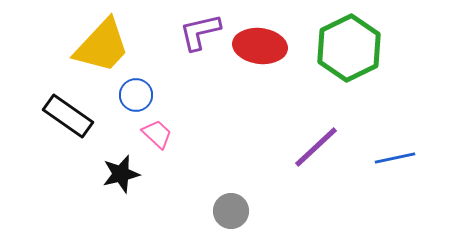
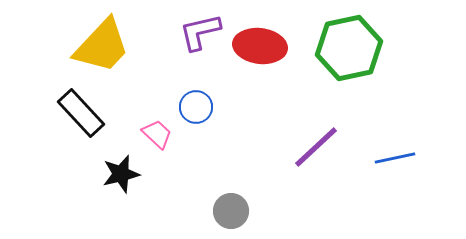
green hexagon: rotated 14 degrees clockwise
blue circle: moved 60 px right, 12 px down
black rectangle: moved 13 px right, 3 px up; rotated 12 degrees clockwise
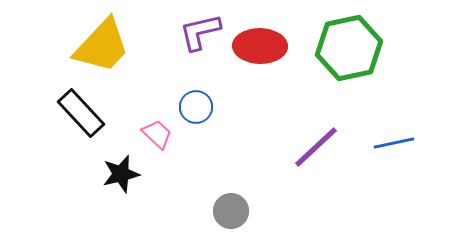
red ellipse: rotated 6 degrees counterclockwise
blue line: moved 1 px left, 15 px up
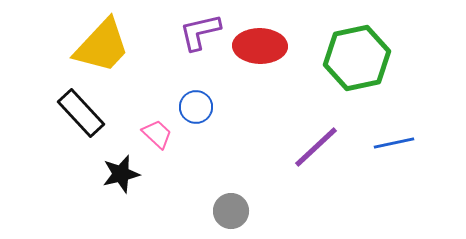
green hexagon: moved 8 px right, 10 px down
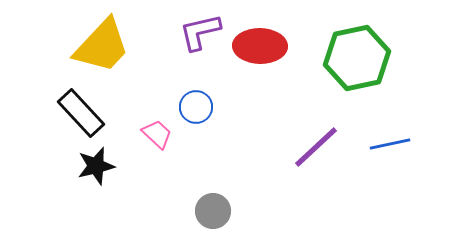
blue line: moved 4 px left, 1 px down
black star: moved 25 px left, 8 px up
gray circle: moved 18 px left
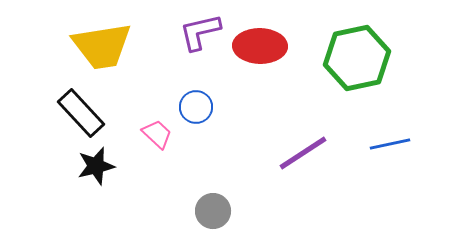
yellow trapezoid: rotated 38 degrees clockwise
purple line: moved 13 px left, 6 px down; rotated 10 degrees clockwise
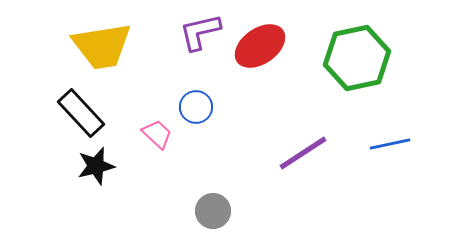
red ellipse: rotated 36 degrees counterclockwise
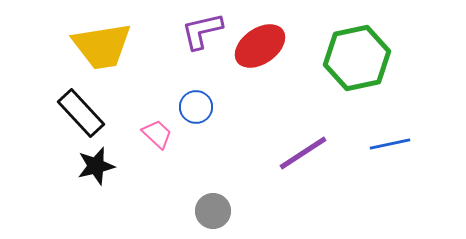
purple L-shape: moved 2 px right, 1 px up
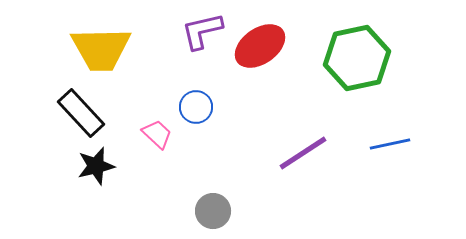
yellow trapezoid: moved 1 px left, 3 px down; rotated 8 degrees clockwise
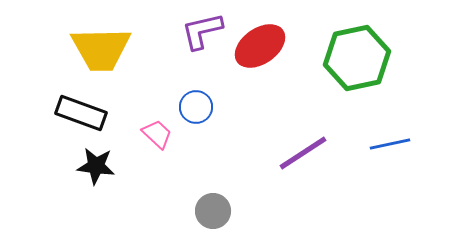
black rectangle: rotated 27 degrees counterclockwise
black star: rotated 21 degrees clockwise
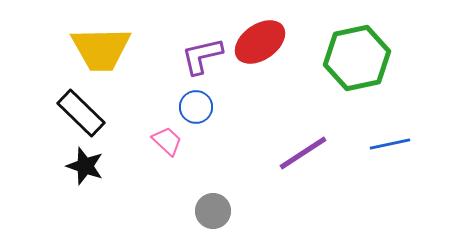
purple L-shape: moved 25 px down
red ellipse: moved 4 px up
black rectangle: rotated 24 degrees clockwise
pink trapezoid: moved 10 px right, 7 px down
black star: moved 11 px left; rotated 12 degrees clockwise
